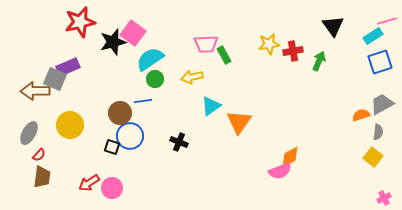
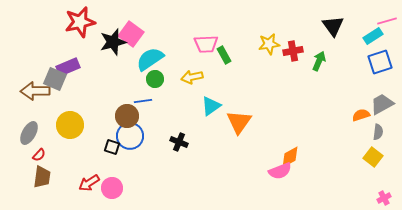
pink square: moved 2 px left, 1 px down
brown circle: moved 7 px right, 3 px down
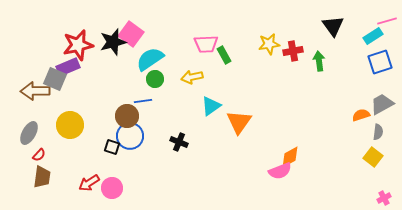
red star: moved 2 px left, 23 px down
green arrow: rotated 30 degrees counterclockwise
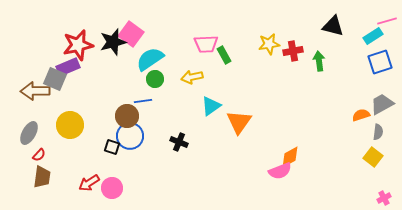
black triangle: rotated 40 degrees counterclockwise
